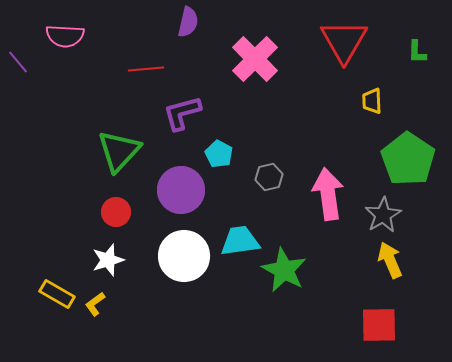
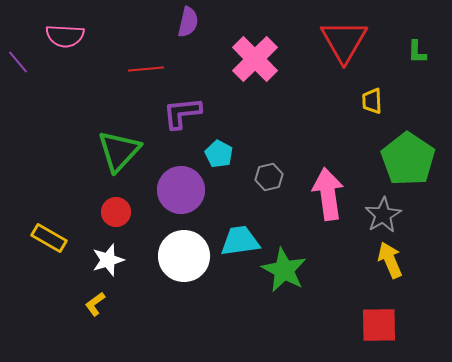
purple L-shape: rotated 9 degrees clockwise
yellow rectangle: moved 8 px left, 56 px up
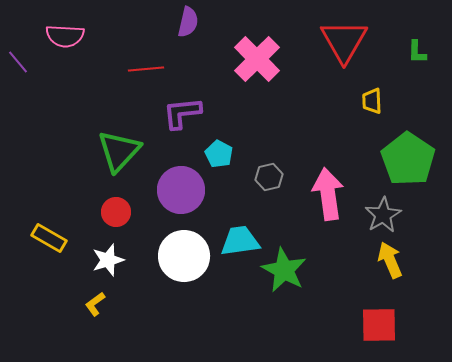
pink cross: moved 2 px right
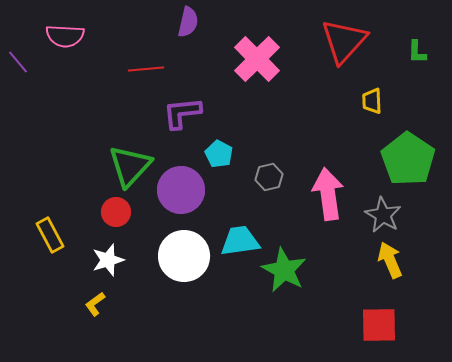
red triangle: rotated 12 degrees clockwise
green triangle: moved 11 px right, 15 px down
gray star: rotated 12 degrees counterclockwise
yellow rectangle: moved 1 px right, 3 px up; rotated 32 degrees clockwise
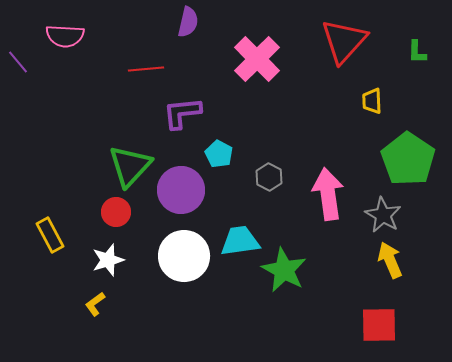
gray hexagon: rotated 20 degrees counterclockwise
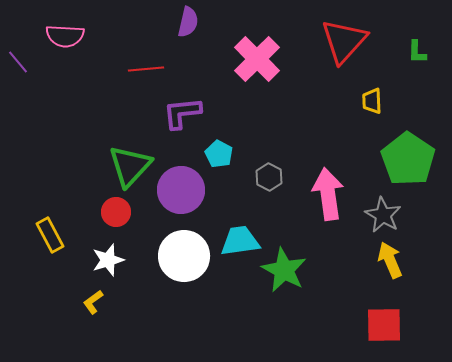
yellow L-shape: moved 2 px left, 2 px up
red square: moved 5 px right
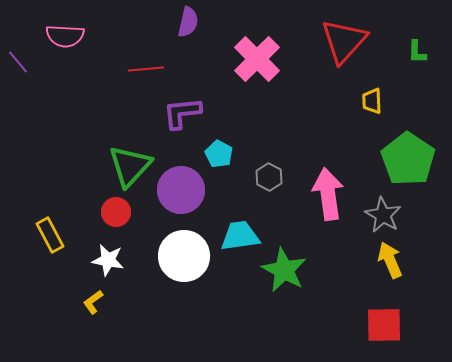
cyan trapezoid: moved 5 px up
white star: rotated 28 degrees clockwise
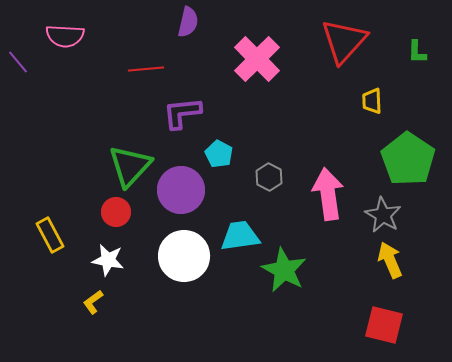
red square: rotated 15 degrees clockwise
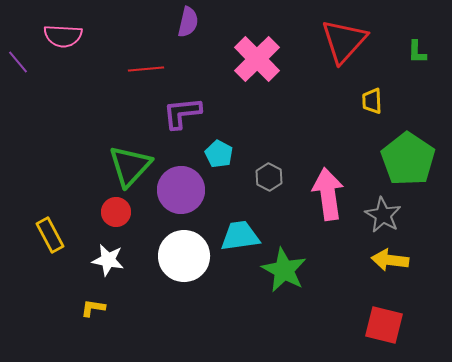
pink semicircle: moved 2 px left
yellow arrow: rotated 60 degrees counterclockwise
yellow L-shape: moved 6 px down; rotated 45 degrees clockwise
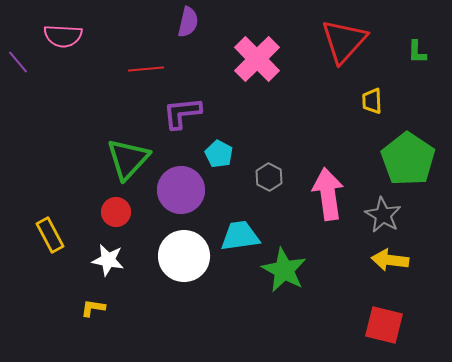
green triangle: moved 2 px left, 7 px up
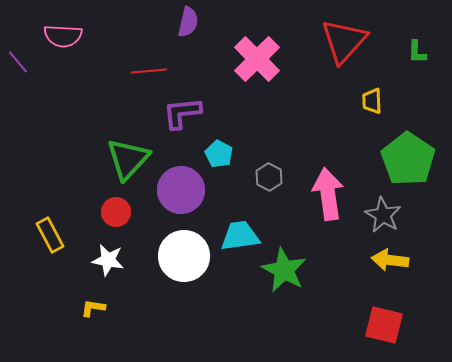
red line: moved 3 px right, 2 px down
